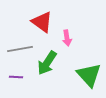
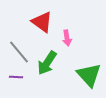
gray line: moved 1 px left, 3 px down; rotated 60 degrees clockwise
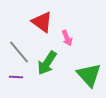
pink arrow: rotated 14 degrees counterclockwise
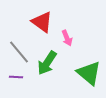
green triangle: moved 2 px up; rotated 8 degrees counterclockwise
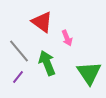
gray line: moved 1 px up
green arrow: rotated 125 degrees clockwise
green triangle: rotated 16 degrees clockwise
purple line: moved 2 px right; rotated 56 degrees counterclockwise
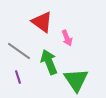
gray line: rotated 15 degrees counterclockwise
green arrow: moved 2 px right, 1 px up
green triangle: moved 13 px left, 7 px down
purple line: rotated 56 degrees counterclockwise
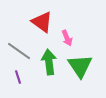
green arrow: rotated 15 degrees clockwise
green triangle: moved 4 px right, 14 px up
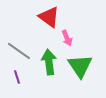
red triangle: moved 7 px right, 5 px up
purple line: moved 1 px left
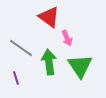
gray line: moved 2 px right, 3 px up
purple line: moved 1 px left, 1 px down
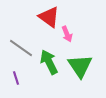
pink arrow: moved 4 px up
green arrow: rotated 20 degrees counterclockwise
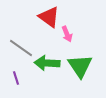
green arrow: moved 2 px left, 1 px down; rotated 60 degrees counterclockwise
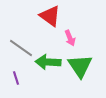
red triangle: moved 1 px right, 1 px up
pink arrow: moved 3 px right, 4 px down
green arrow: moved 1 px right, 1 px up
